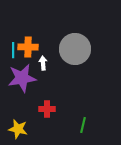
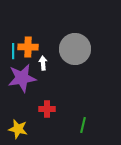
cyan line: moved 1 px down
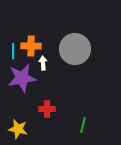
orange cross: moved 3 px right, 1 px up
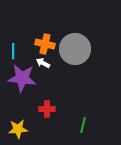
orange cross: moved 14 px right, 2 px up; rotated 12 degrees clockwise
white arrow: rotated 56 degrees counterclockwise
purple star: rotated 16 degrees clockwise
yellow star: rotated 18 degrees counterclockwise
